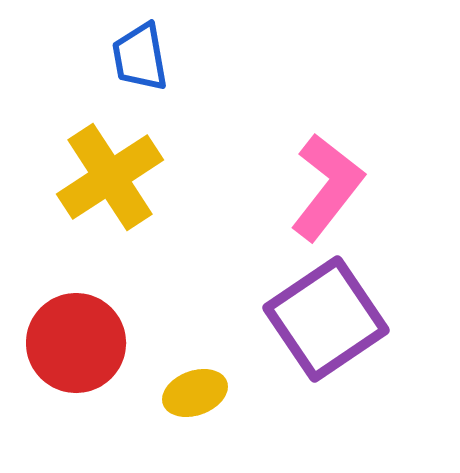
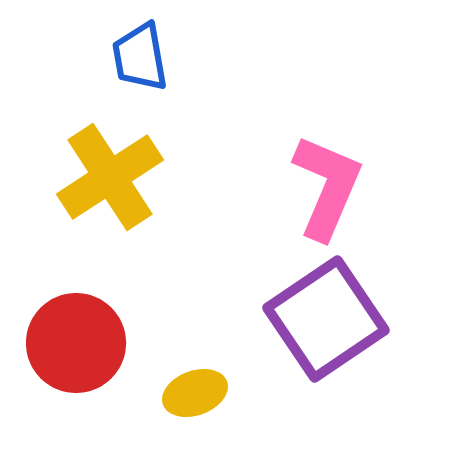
pink L-shape: rotated 15 degrees counterclockwise
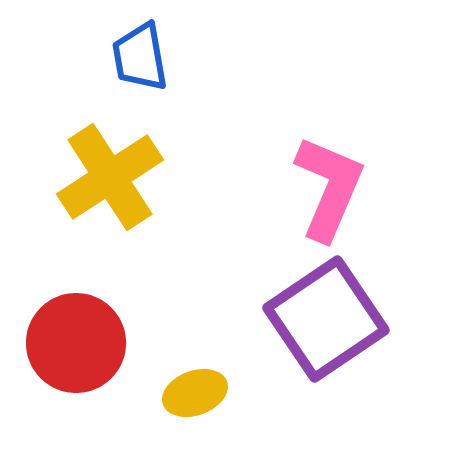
pink L-shape: moved 2 px right, 1 px down
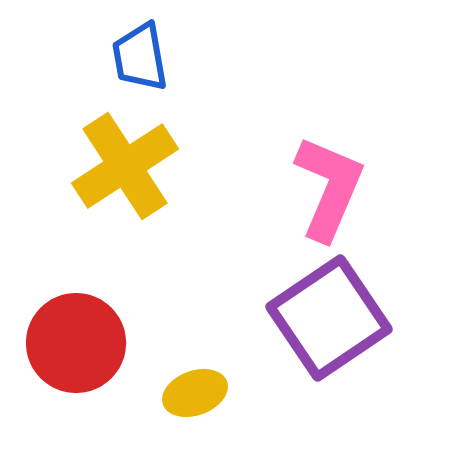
yellow cross: moved 15 px right, 11 px up
purple square: moved 3 px right, 1 px up
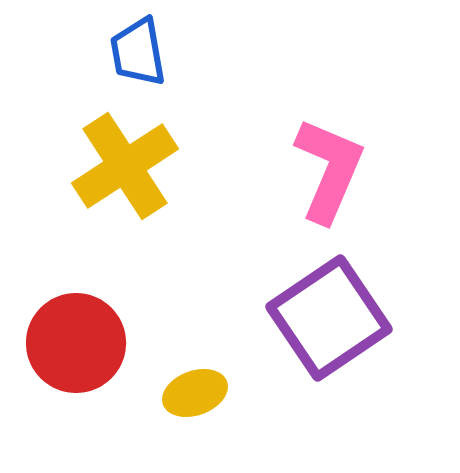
blue trapezoid: moved 2 px left, 5 px up
pink L-shape: moved 18 px up
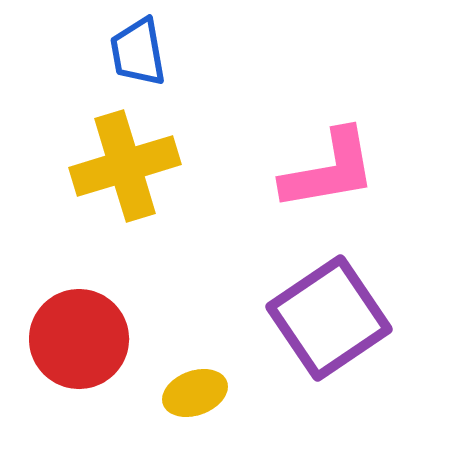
yellow cross: rotated 16 degrees clockwise
pink L-shape: rotated 57 degrees clockwise
red circle: moved 3 px right, 4 px up
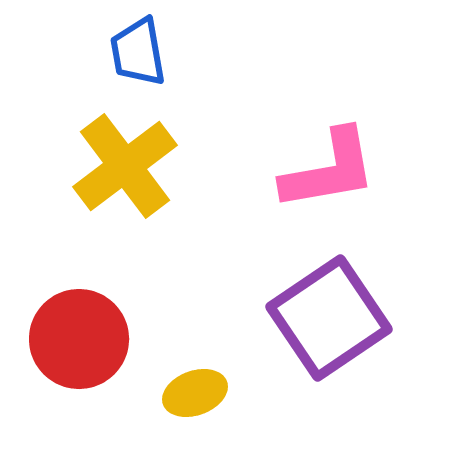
yellow cross: rotated 20 degrees counterclockwise
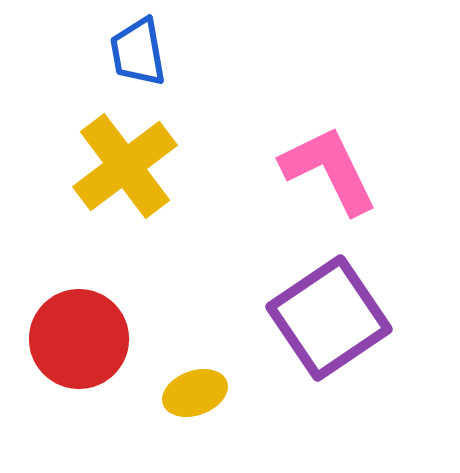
pink L-shape: rotated 106 degrees counterclockwise
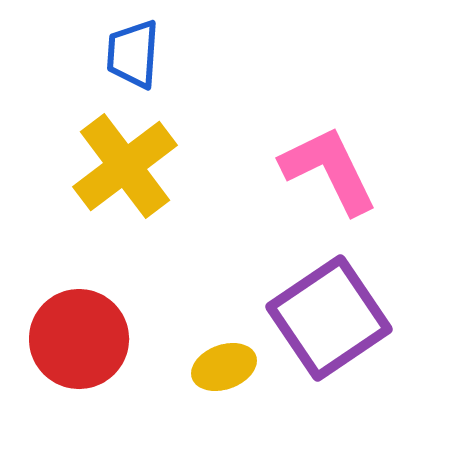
blue trapezoid: moved 5 px left, 2 px down; rotated 14 degrees clockwise
yellow ellipse: moved 29 px right, 26 px up
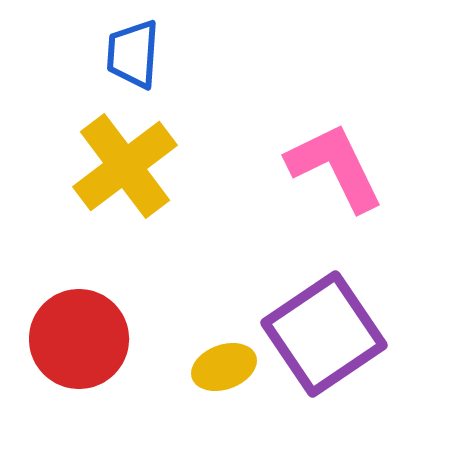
pink L-shape: moved 6 px right, 3 px up
purple square: moved 5 px left, 16 px down
